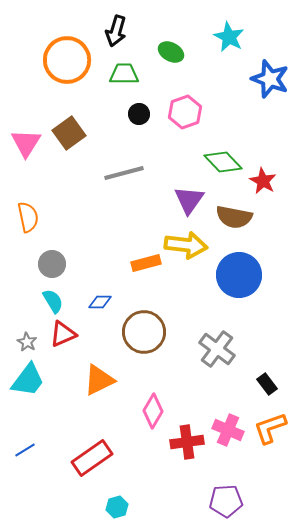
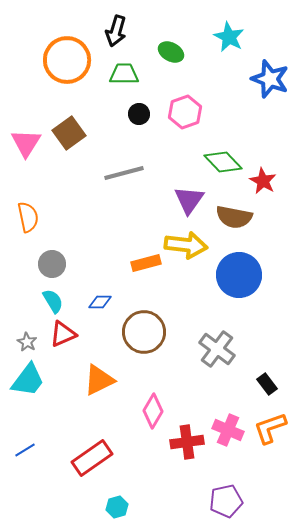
purple pentagon: rotated 8 degrees counterclockwise
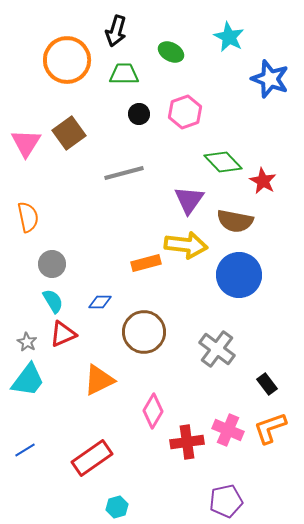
brown semicircle: moved 1 px right, 4 px down
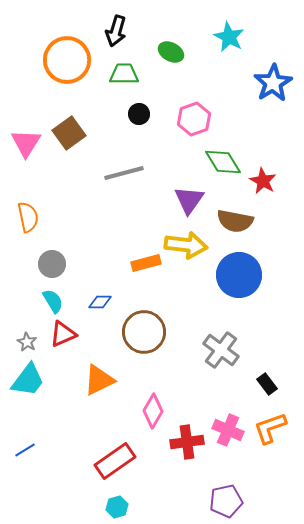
blue star: moved 3 px right, 4 px down; rotated 21 degrees clockwise
pink hexagon: moved 9 px right, 7 px down
green diamond: rotated 12 degrees clockwise
gray cross: moved 4 px right, 1 px down
red rectangle: moved 23 px right, 3 px down
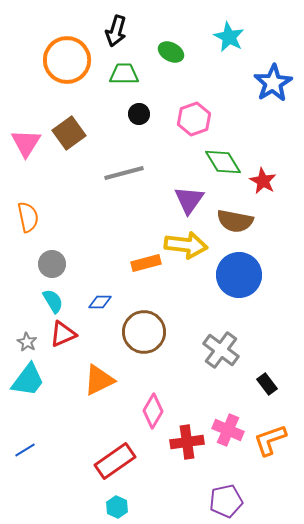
orange L-shape: moved 12 px down
cyan hexagon: rotated 20 degrees counterclockwise
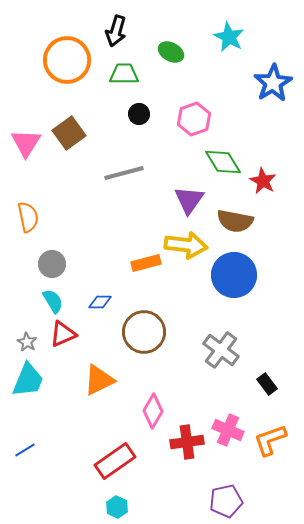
blue circle: moved 5 px left
cyan trapezoid: rotated 15 degrees counterclockwise
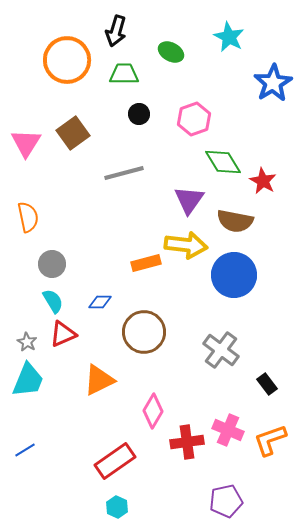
brown square: moved 4 px right
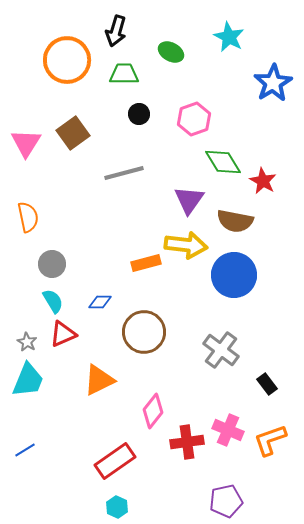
pink diamond: rotated 8 degrees clockwise
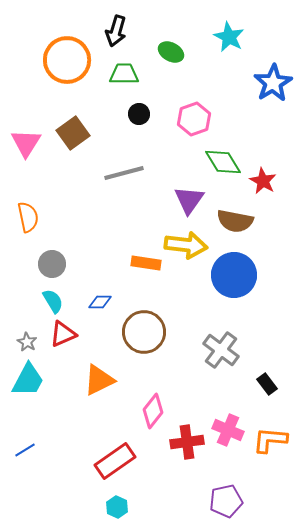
orange rectangle: rotated 24 degrees clockwise
cyan trapezoid: rotated 6 degrees clockwise
orange L-shape: rotated 24 degrees clockwise
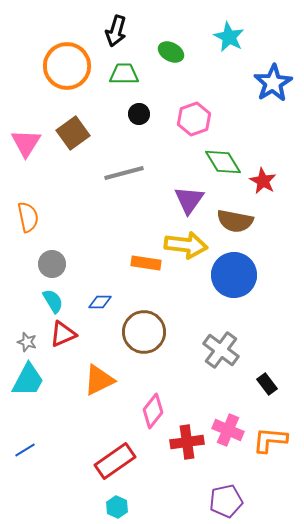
orange circle: moved 6 px down
gray star: rotated 12 degrees counterclockwise
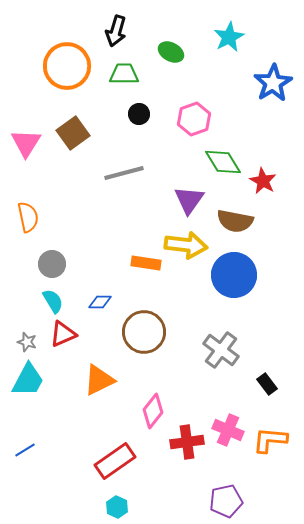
cyan star: rotated 16 degrees clockwise
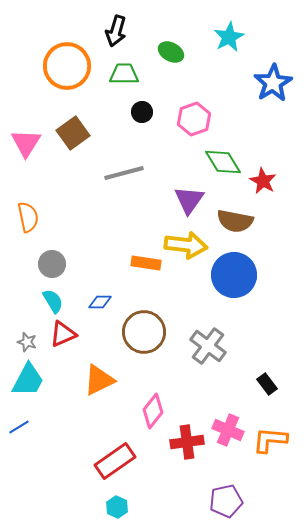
black circle: moved 3 px right, 2 px up
gray cross: moved 13 px left, 4 px up
blue line: moved 6 px left, 23 px up
